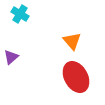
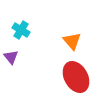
cyan cross: moved 1 px right, 16 px down
purple triangle: rotated 28 degrees counterclockwise
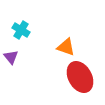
orange triangle: moved 6 px left, 6 px down; rotated 30 degrees counterclockwise
red ellipse: moved 4 px right
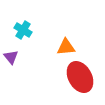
cyan cross: moved 2 px right
orange triangle: rotated 24 degrees counterclockwise
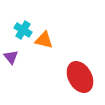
orange triangle: moved 22 px left, 7 px up; rotated 18 degrees clockwise
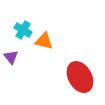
orange triangle: moved 1 px down
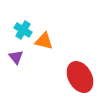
purple triangle: moved 5 px right
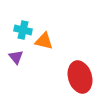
cyan cross: rotated 18 degrees counterclockwise
red ellipse: rotated 12 degrees clockwise
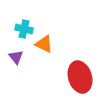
cyan cross: moved 1 px right, 1 px up
orange triangle: moved 3 px down; rotated 12 degrees clockwise
